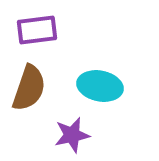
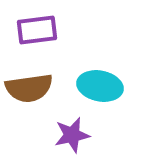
brown semicircle: rotated 63 degrees clockwise
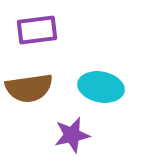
cyan ellipse: moved 1 px right, 1 px down
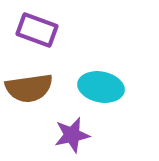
purple rectangle: rotated 27 degrees clockwise
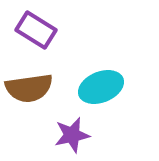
purple rectangle: moved 1 px left; rotated 12 degrees clockwise
cyan ellipse: rotated 33 degrees counterclockwise
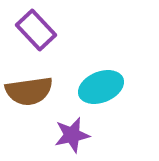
purple rectangle: rotated 15 degrees clockwise
brown semicircle: moved 3 px down
